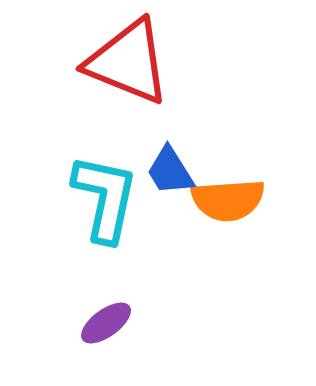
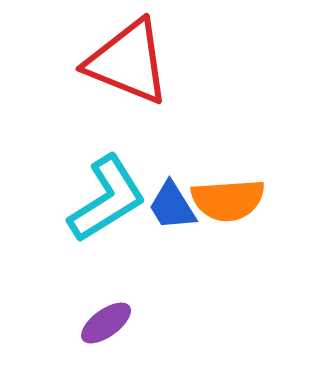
blue trapezoid: moved 2 px right, 35 px down
cyan L-shape: moved 2 px right, 1 px down; rotated 46 degrees clockwise
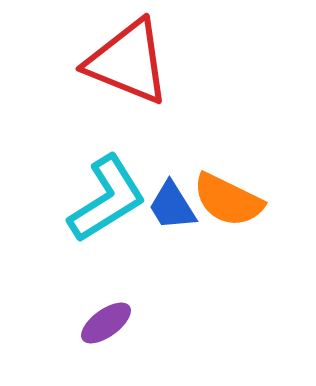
orange semicircle: rotated 30 degrees clockwise
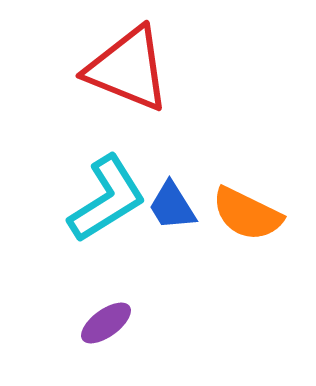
red triangle: moved 7 px down
orange semicircle: moved 19 px right, 14 px down
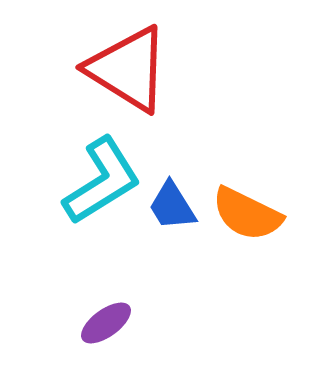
red triangle: rotated 10 degrees clockwise
cyan L-shape: moved 5 px left, 18 px up
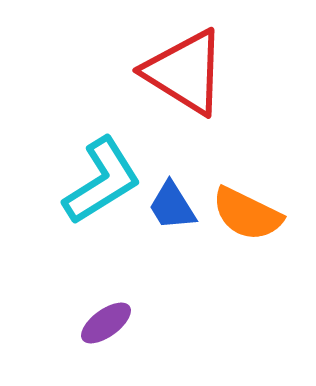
red triangle: moved 57 px right, 3 px down
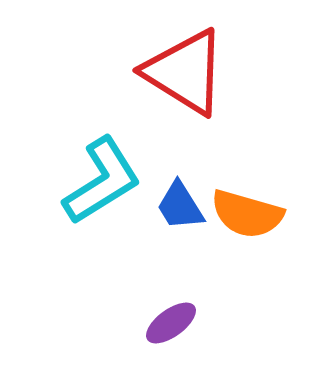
blue trapezoid: moved 8 px right
orange semicircle: rotated 10 degrees counterclockwise
purple ellipse: moved 65 px right
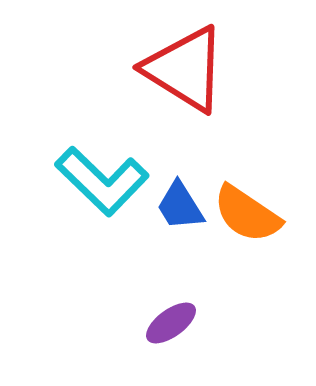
red triangle: moved 3 px up
cyan L-shape: rotated 76 degrees clockwise
orange semicircle: rotated 18 degrees clockwise
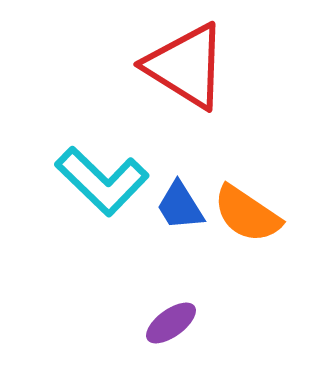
red triangle: moved 1 px right, 3 px up
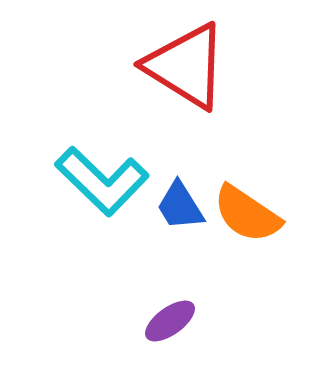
purple ellipse: moved 1 px left, 2 px up
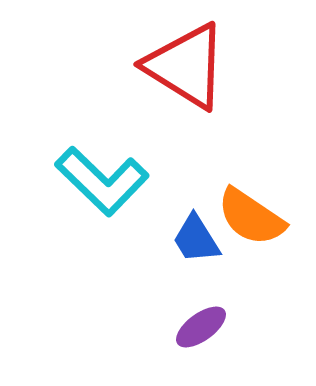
blue trapezoid: moved 16 px right, 33 px down
orange semicircle: moved 4 px right, 3 px down
purple ellipse: moved 31 px right, 6 px down
